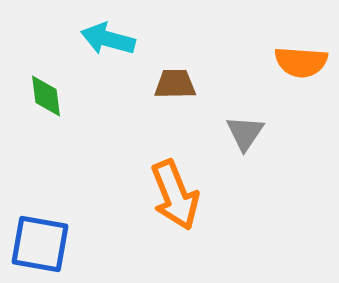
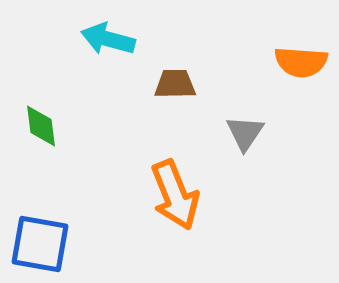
green diamond: moved 5 px left, 30 px down
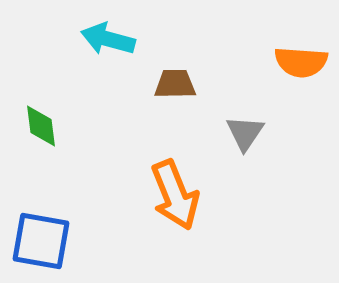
blue square: moved 1 px right, 3 px up
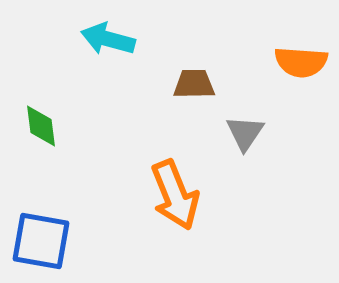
brown trapezoid: moved 19 px right
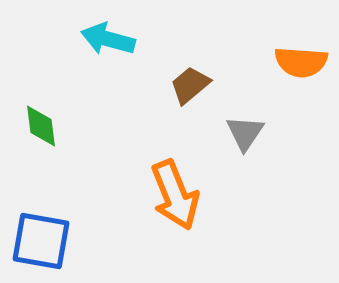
brown trapezoid: moved 4 px left, 1 px down; rotated 39 degrees counterclockwise
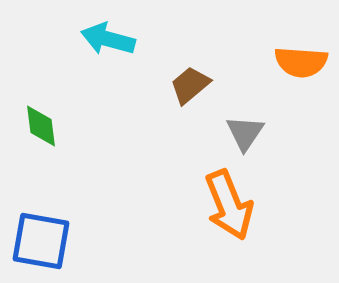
orange arrow: moved 54 px right, 10 px down
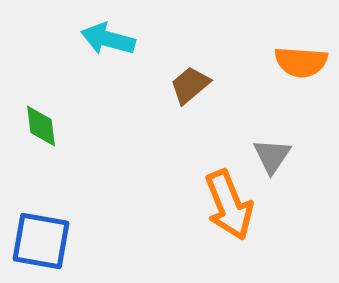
gray triangle: moved 27 px right, 23 px down
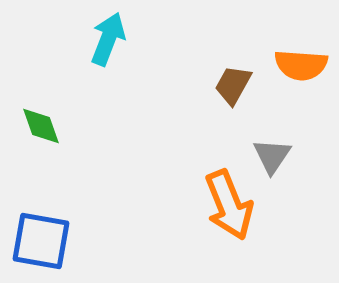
cyan arrow: rotated 96 degrees clockwise
orange semicircle: moved 3 px down
brown trapezoid: moved 43 px right; rotated 21 degrees counterclockwise
green diamond: rotated 12 degrees counterclockwise
